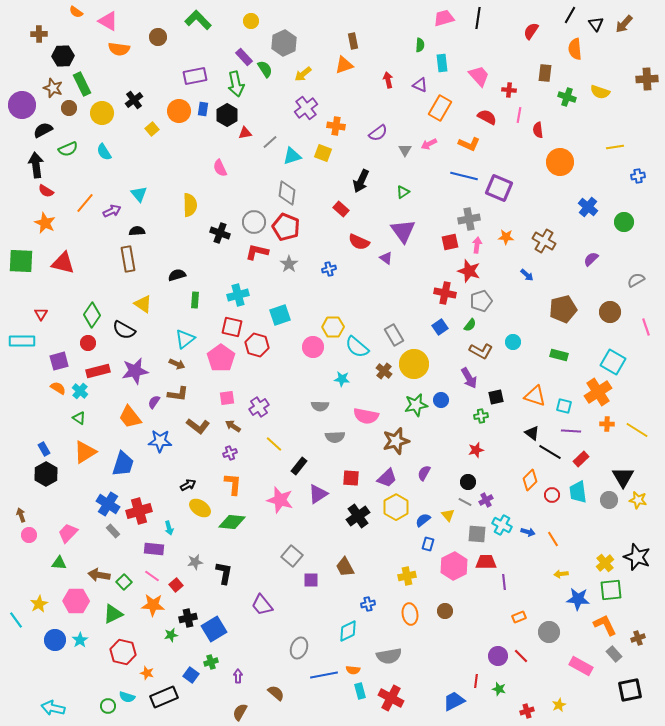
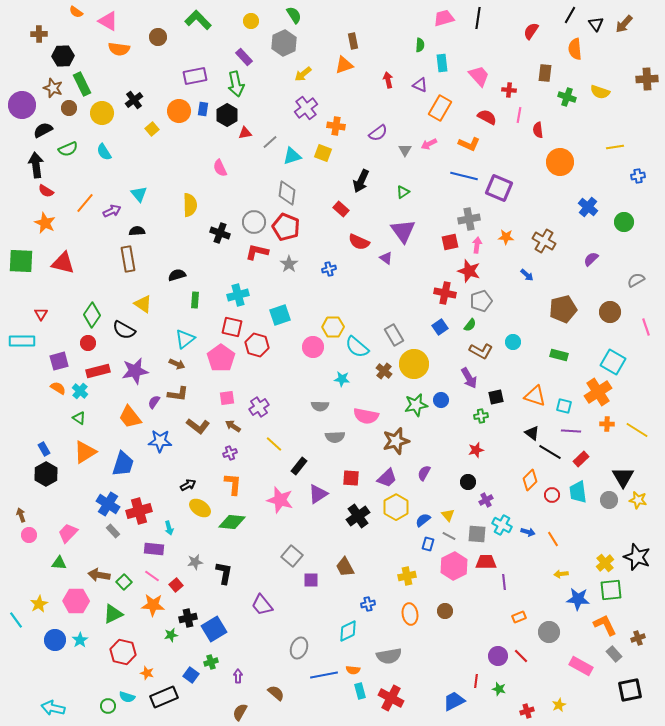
green semicircle at (265, 69): moved 29 px right, 54 px up
gray line at (465, 502): moved 16 px left, 34 px down
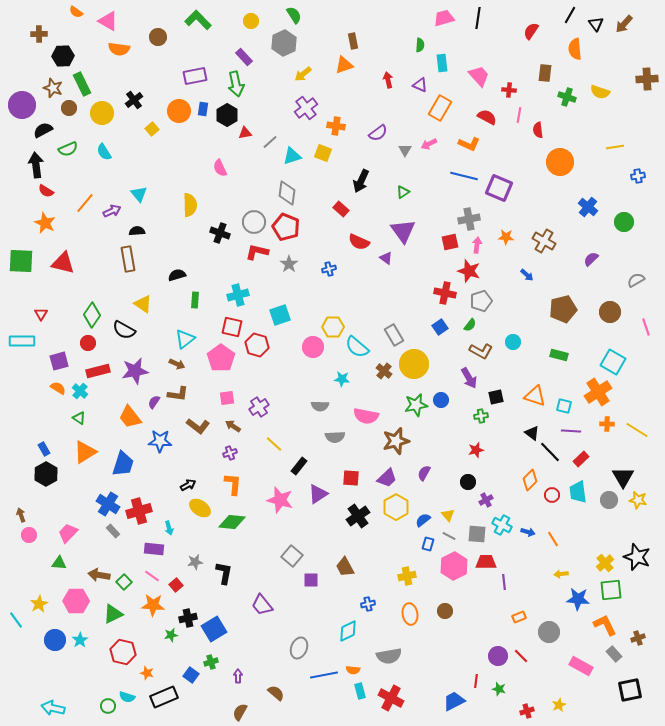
black line at (550, 452): rotated 15 degrees clockwise
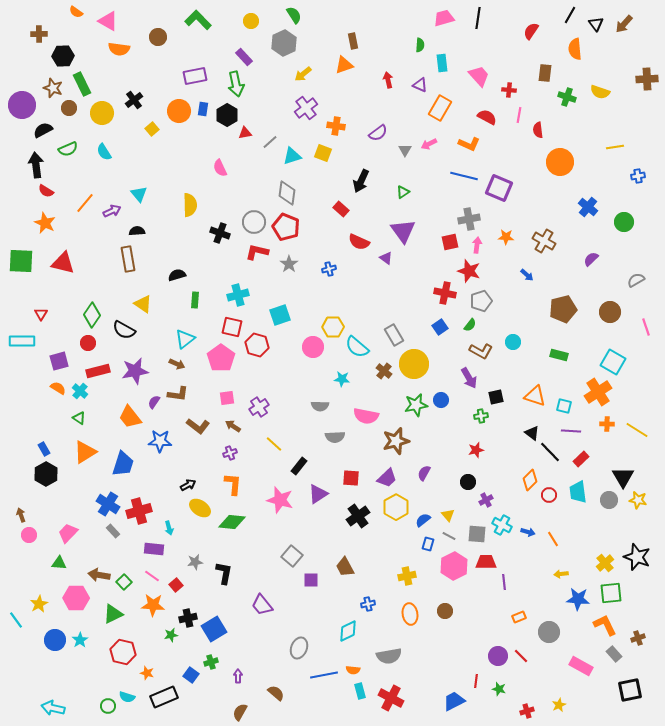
red circle at (552, 495): moved 3 px left
green square at (611, 590): moved 3 px down
pink hexagon at (76, 601): moved 3 px up
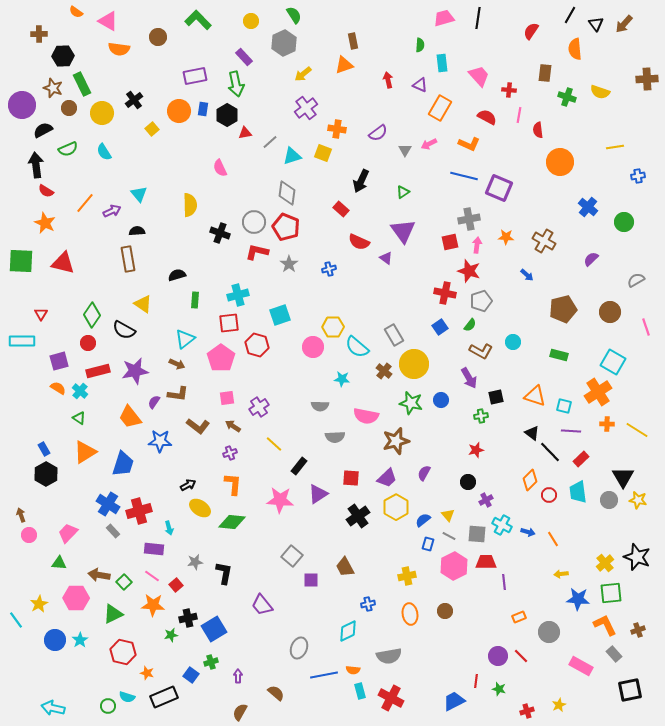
orange cross at (336, 126): moved 1 px right, 3 px down
red square at (232, 327): moved 3 px left, 4 px up; rotated 20 degrees counterclockwise
green star at (416, 405): moved 5 px left, 2 px up; rotated 25 degrees clockwise
pink star at (280, 500): rotated 12 degrees counterclockwise
brown cross at (638, 638): moved 8 px up
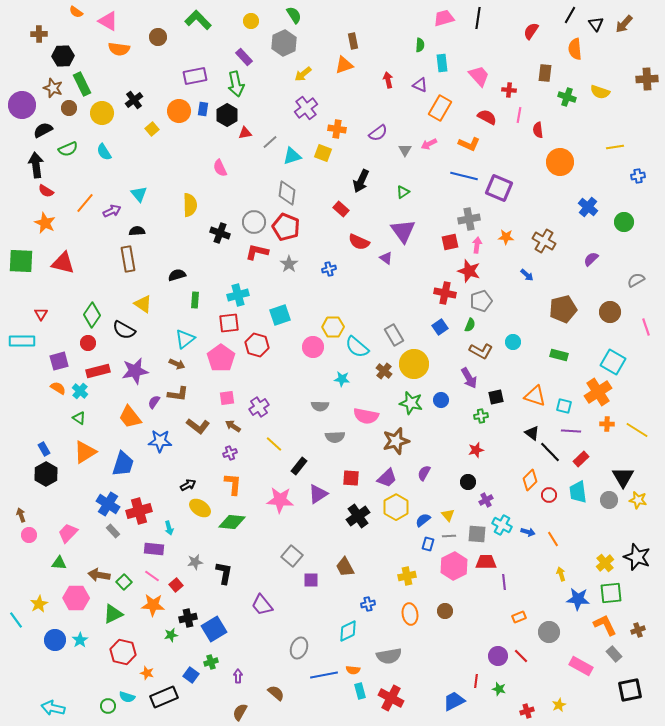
green semicircle at (470, 325): rotated 16 degrees counterclockwise
gray line at (449, 536): rotated 32 degrees counterclockwise
yellow arrow at (561, 574): rotated 80 degrees clockwise
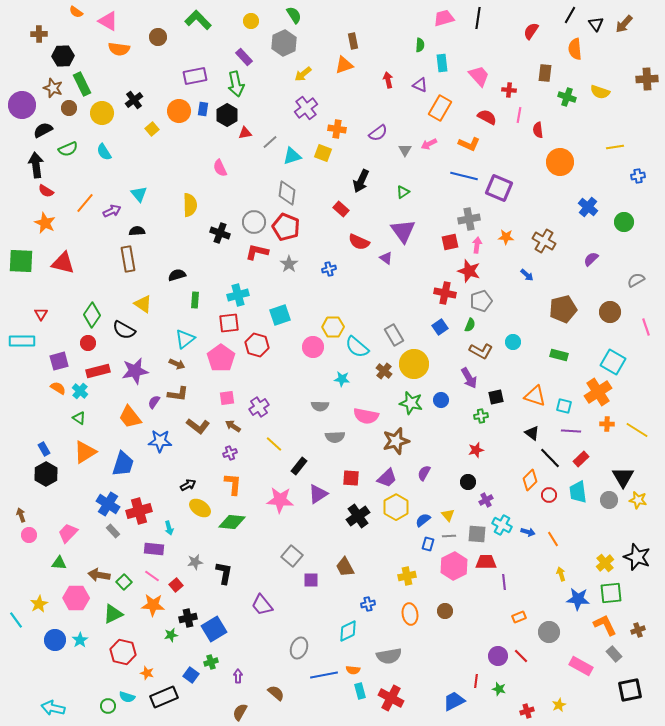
black line at (550, 452): moved 6 px down
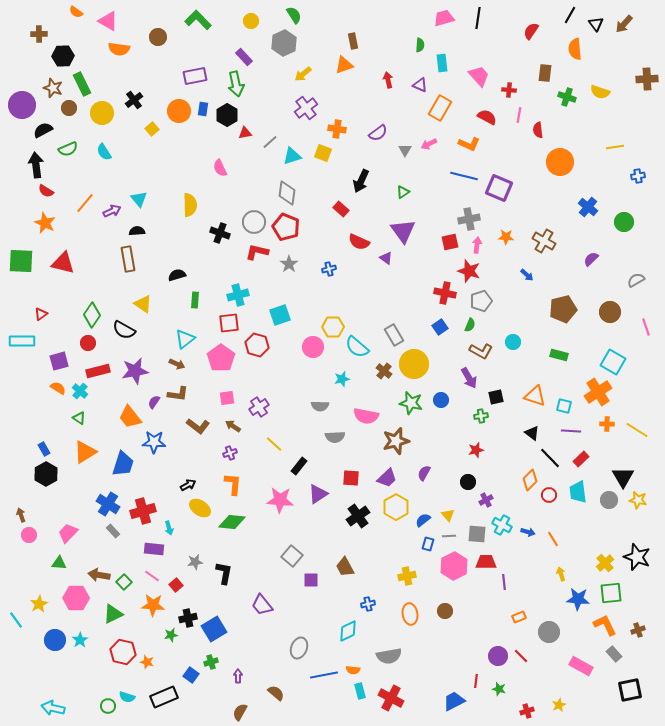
cyan triangle at (139, 194): moved 5 px down
red triangle at (41, 314): rotated 24 degrees clockwise
cyan star at (342, 379): rotated 21 degrees counterclockwise
blue star at (160, 441): moved 6 px left, 1 px down
red cross at (139, 511): moved 4 px right
orange star at (147, 673): moved 11 px up
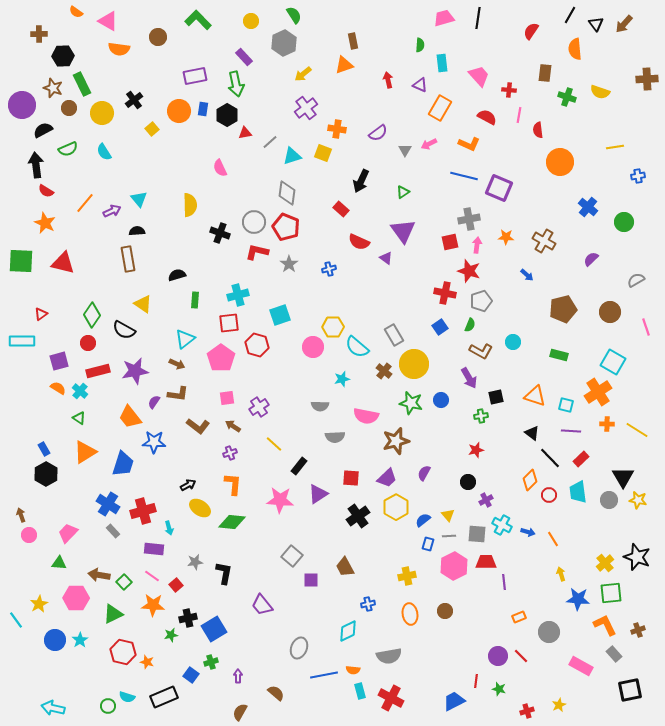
cyan square at (564, 406): moved 2 px right, 1 px up
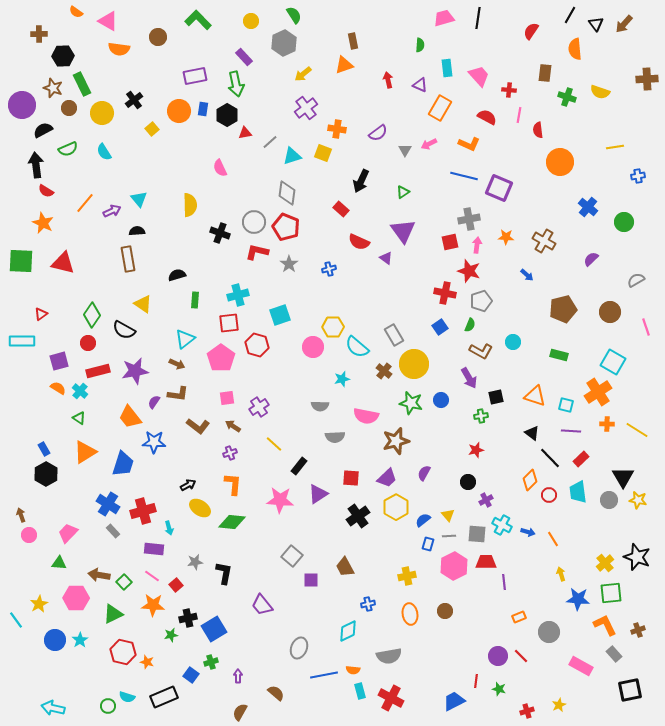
cyan rectangle at (442, 63): moved 5 px right, 5 px down
orange star at (45, 223): moved 2 px left
